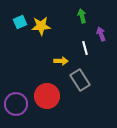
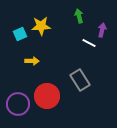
green arrow: moved 3 px left
cyan square: moved 12 px down
purple arrow: moved 1 px right, 4 px up; rotated 32 degrees clockwise
white line: moved 4 px right, 5 px up; rotated 48 degrees counterclockwise
yellow arrow: moved 29 px left
purple circle: moved 2 px right
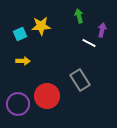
yellow arrow: moved 9 px left
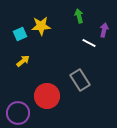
purple arrow: moved 2 px right
yellow arrow: rotated 40 degrees counterclockwise
purple circle: moved 9 px down
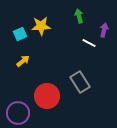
gray rectangle: moved 2 px down
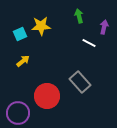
purple arrow: moved 3 px up
gray rectangle: rotated 10 degrees counterclockwise
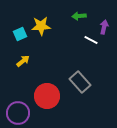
green arrow: rotated 80 degrees counterclockwise
white line: moved 2 px right, 3 px up
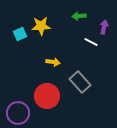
white line: moved 2 px down
yellow arrow: moved 30 px right, 1 px down; rotated 48 degrees clockwise
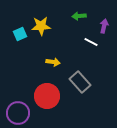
purple arrow: moved 1 px up
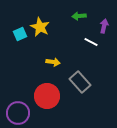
yellow star: moved 1 px left, 1 px down; rotated 30 degrees clockwise
